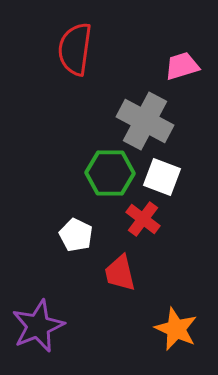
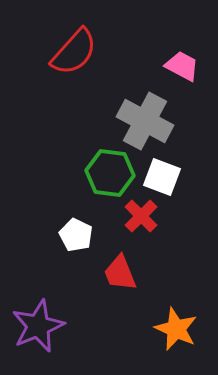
red semicircle: moved 1 px left, 3 px down; rotated 146 degrees counterclockwise
pink trapezoid: rotated 45 degrees clockwise
green hexagon: rotated 6 degrees clockwise
red cross: moved 2 px left, 3 px up; rotated 8 degrees clockwise
red trapezoid: rotated 9 degrees counterclockwise
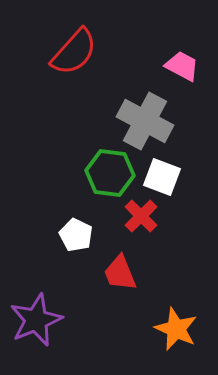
purple star: moved 2 px left, 6 px up
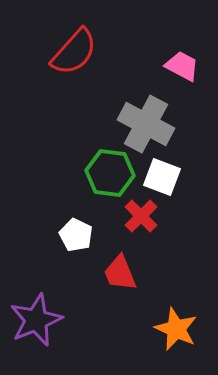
gray cross: moved 1 px right, 3 px down
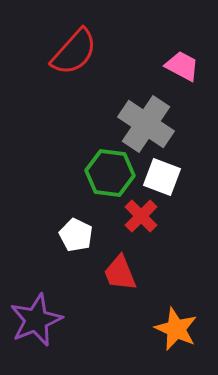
gray cross: rotated 6 degrees clockwise
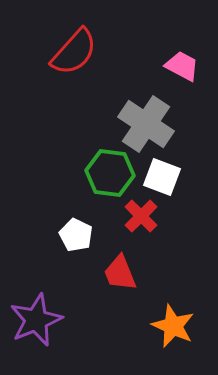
orange star: moved 3 px left, 3 px up
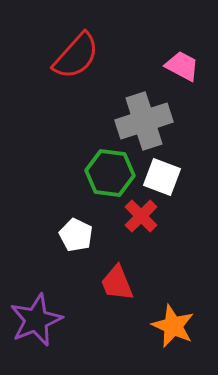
red semicircle: moved 2 px right, 4 px down
gray cross: moved 2 px left, 3 px up; rotated 38 degrees clockwise
red trapezoid: moved 3 px left, 10 px down
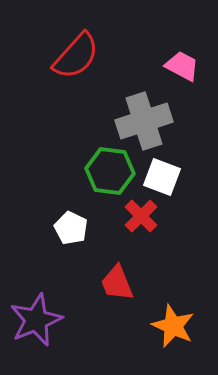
green hexagon: moved 2 px up
white pentagon: moved 5 px left, 7 px up
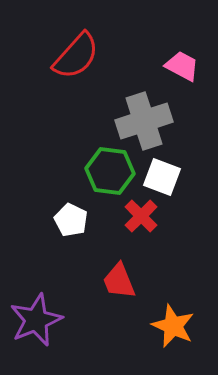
white pentagon: moved 8 px up
red trapezoid: moved 2 px right, 2 px up
